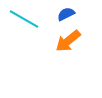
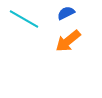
blue semicircle: moved 1 px up
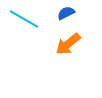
orange arrow: moved 3 px down
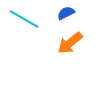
orange arrow: moved 2 px right, 1 px up
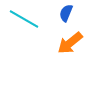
blue semicircle: rotated 42 degrees counterclockwise
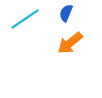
cyan line: moved 1 px right; rotated 64 degrees counterclockwise
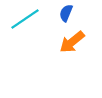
orange arrow: moved 2 px right, 1 px up
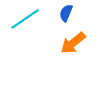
orange arrow: moved 1 px right, 1 px down
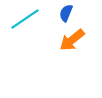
orange arrow: moved 1 px left, 3 px up
